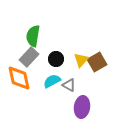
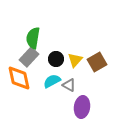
green semicircle: moved 2 px down
yellow triangle: moved 6 px left
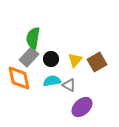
black circle: moved 5 px left
cyan semicircle: rotated 18 degrees clockwise
purple ellipse: rotated 40 degrees clockwise
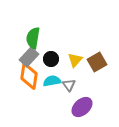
orange diamond: moved 10 px right, 2 px up; rotated 20 degrees clockwise
gray triangle: rotated 24 degrees clockwise
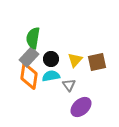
brown square: rotated 18 degrees clockwise
cyan semicircle: moved 1 px left, 5 px up
purple ellipse: moved 1 px left
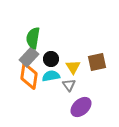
yellow triangle: moved 2 px left, 7 px down; rotated 14 degrees counterclockwise
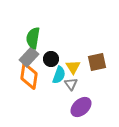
cyan semicircle: moved 8 px right, 1 px up; rotated 120 degrees clockwise
gray triangle: moved 2 px right, 1 px up
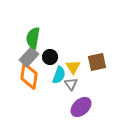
black circle: moved 1 px left, 2 px up
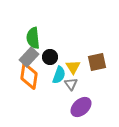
green semicircle: rotated 15 degrees counterclockwise
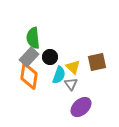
yellow triangle: rotated 14 degrees counterclockwise
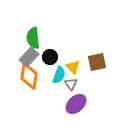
purple ellipse: moved 5 px left, 3 px up
